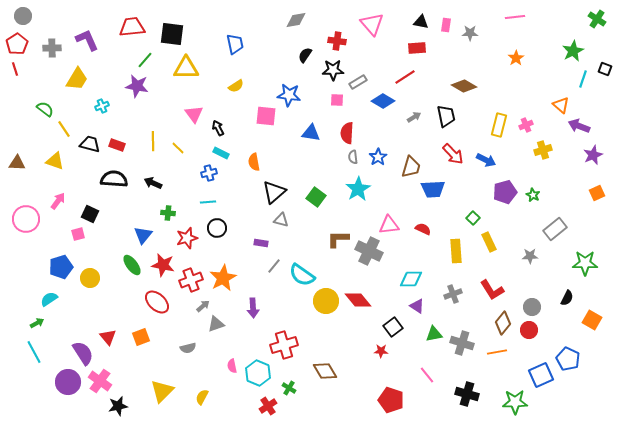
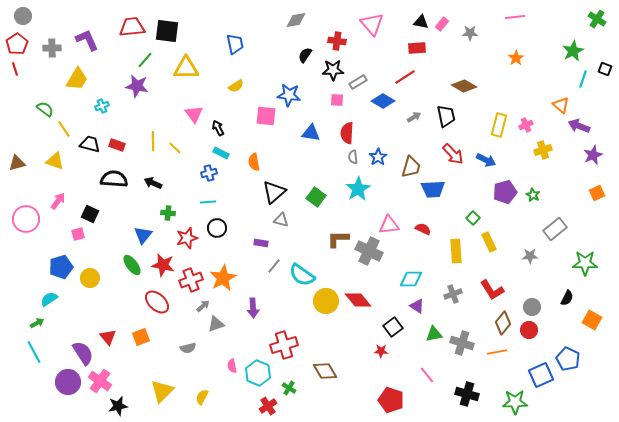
pink rectangle at (446, 25): moved 4 px left, 1 px up; rotated 32 degrees clockwise
black square at (172, 34): moved 5 px left, 3 px up
yellow line at (178, 148): moved 3 px left
brown triangle at (17, 163): rotated 18 degrees counterclockwise
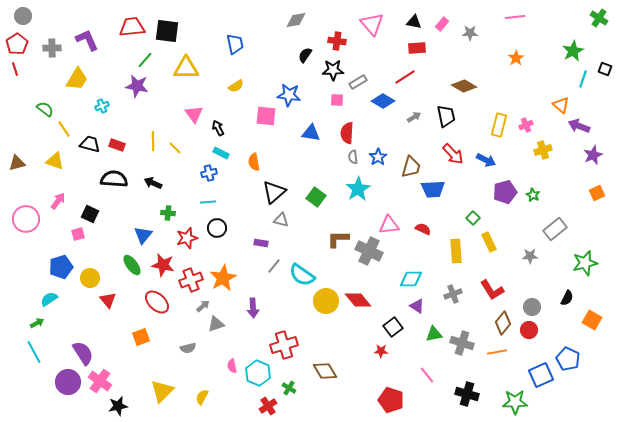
green cross at (597, 19): moved 2 px right, 1 px up
black triangle at (421, 22): moved 7 px left
green star at (585, 263): rotated 15 degrees counterclockwise
red triangle at (108, 337): moved 37 px up
